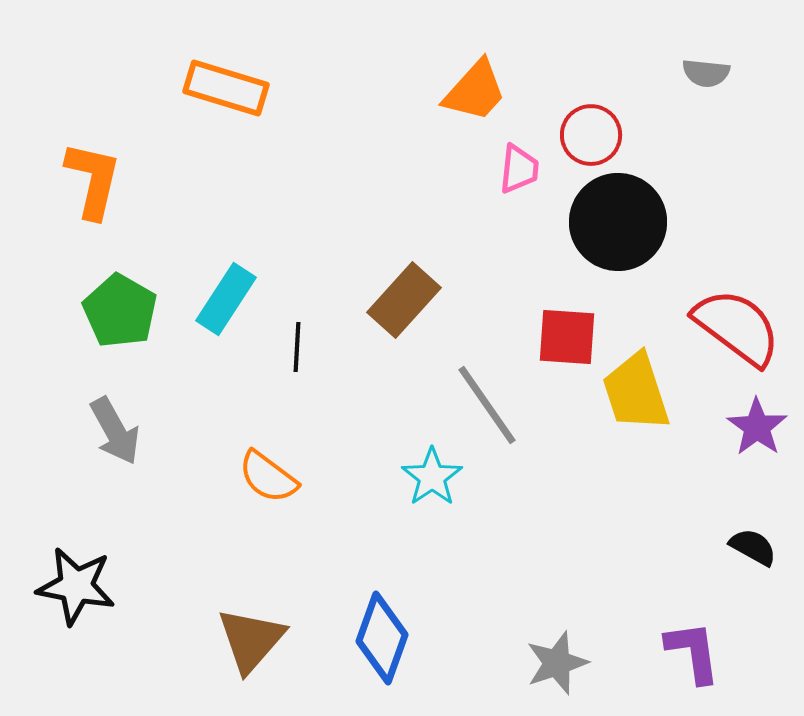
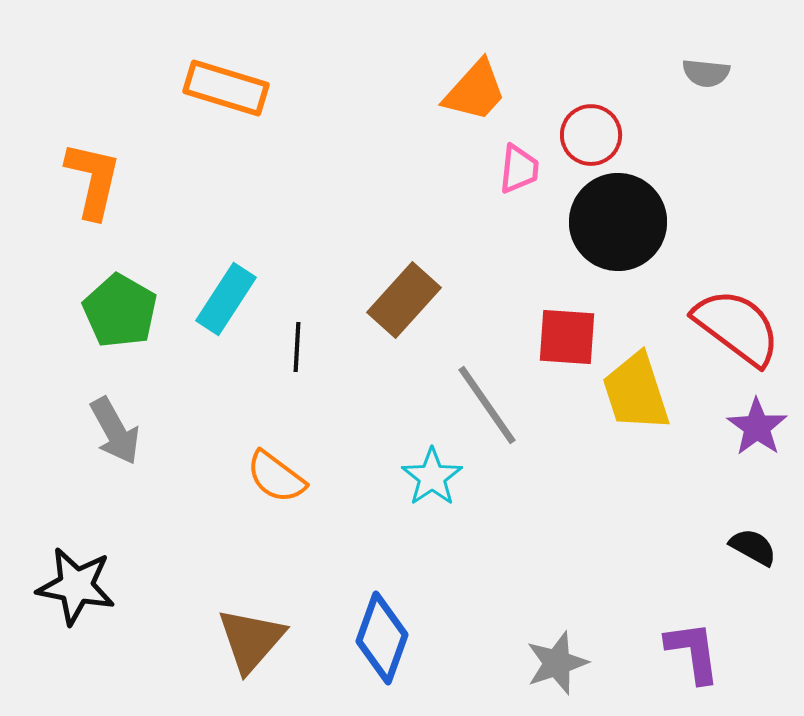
orange semicircle: moved 8 px right
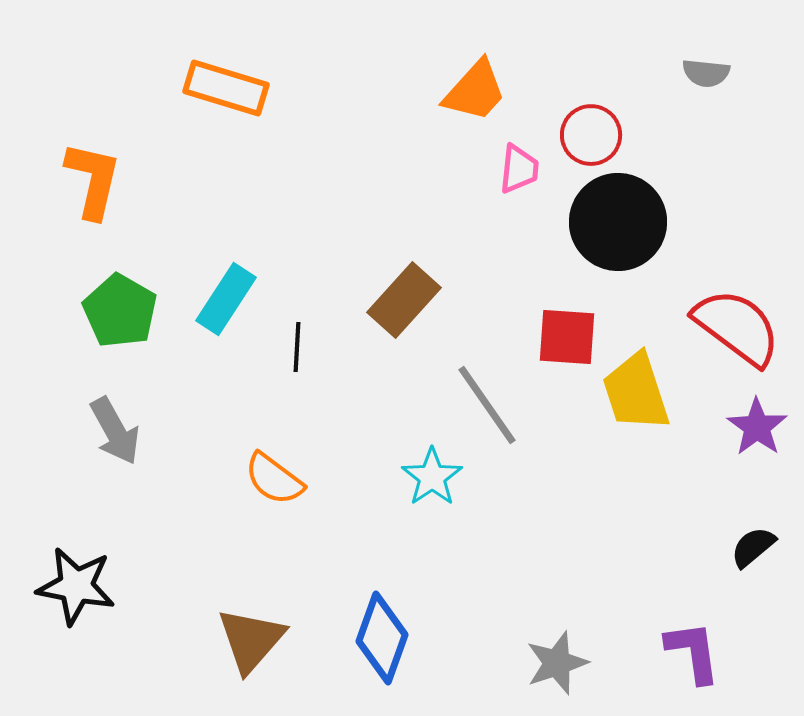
orange semicircle: moved 2 px left, 2 px down
black semicircle: rotated 69 degrees counterclockwise
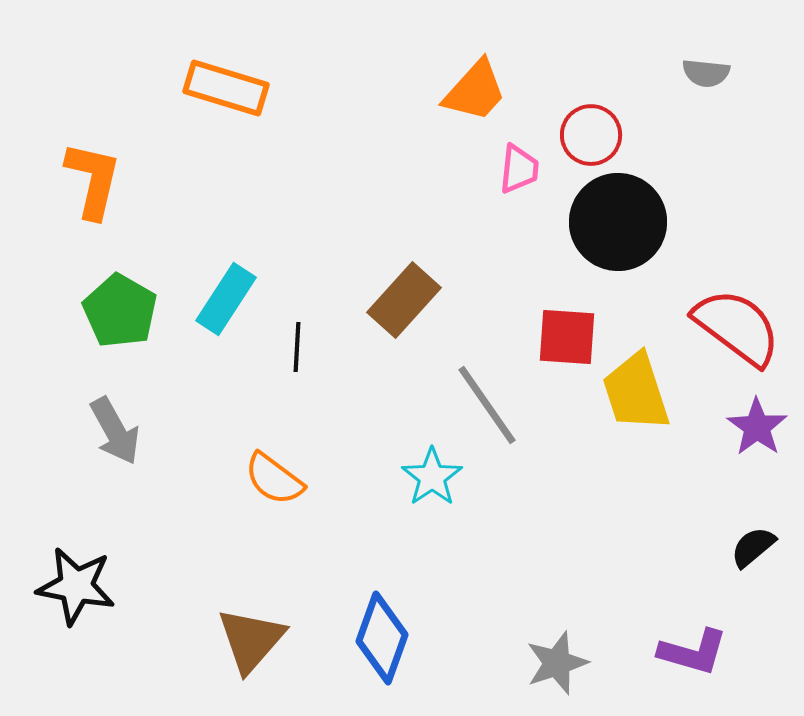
purple L-shape: rotated 114 degrees clockwise
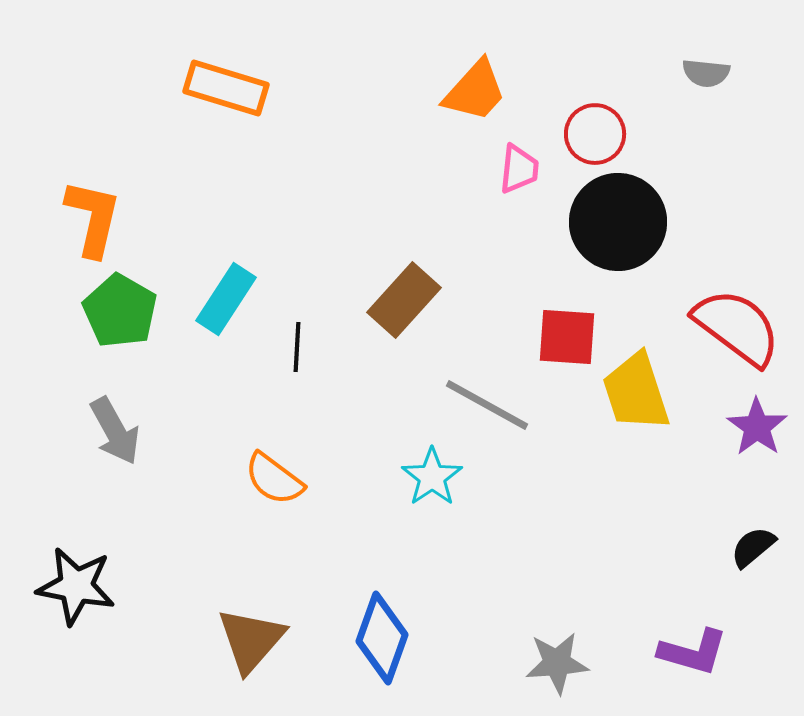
red circle: moved 4 px right, 1 px up
orange L-shape: moved 38 px down
gray line: rotated 26 degrees counterclockwise
gray star: rotated 14 degrees clockwise
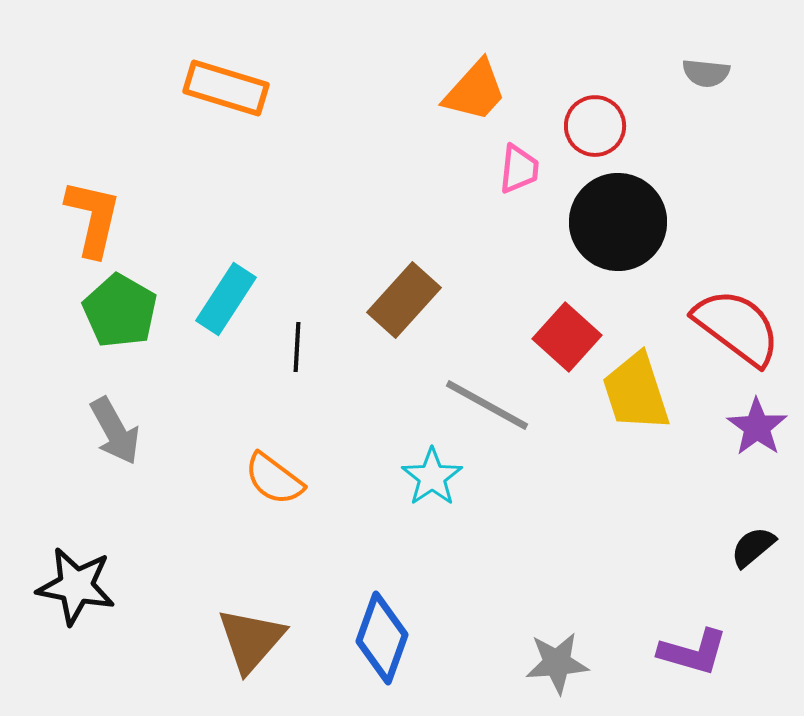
red circle: moved 8 px up
red square: rotated 38 degrees clockwise
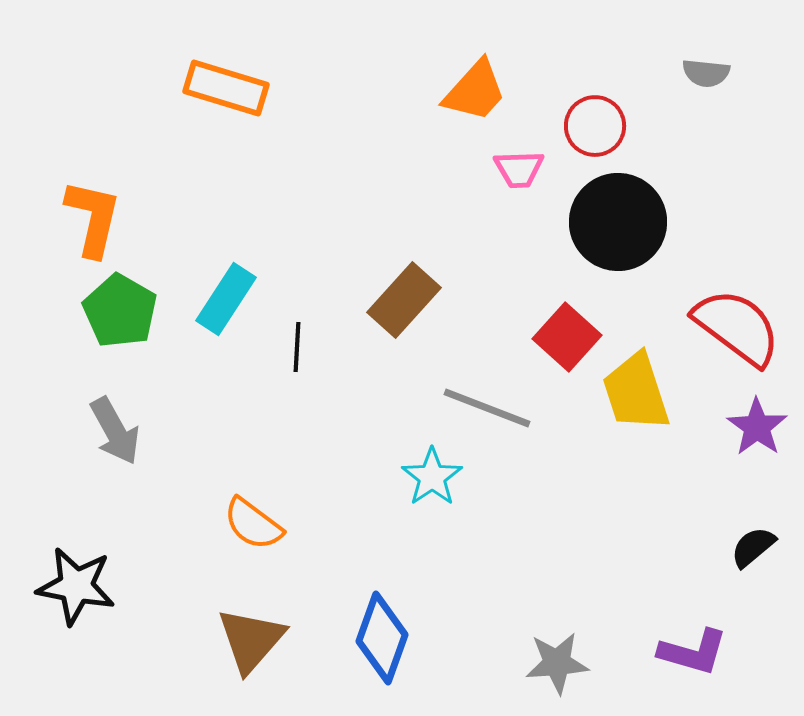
pink trapezoid: rotated 82 degrees clockwise
gray line: moved 3 px down; rotated 8 degrees counterclockwise
orange semicircle: moved 21 px left, 45 px down
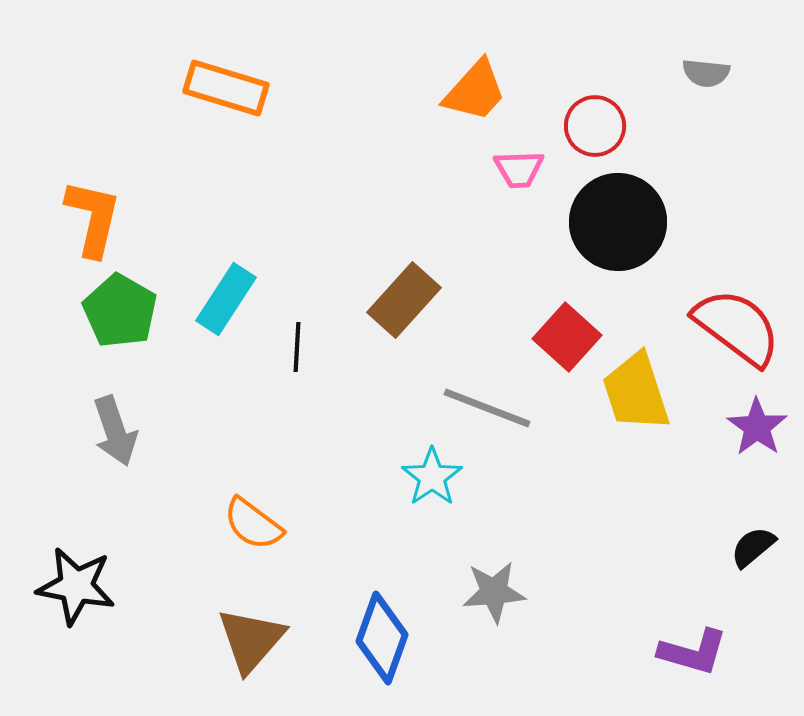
gray arrow: rotated 10 degrees clockwise
gray star: moved 63 px left, 71 px up
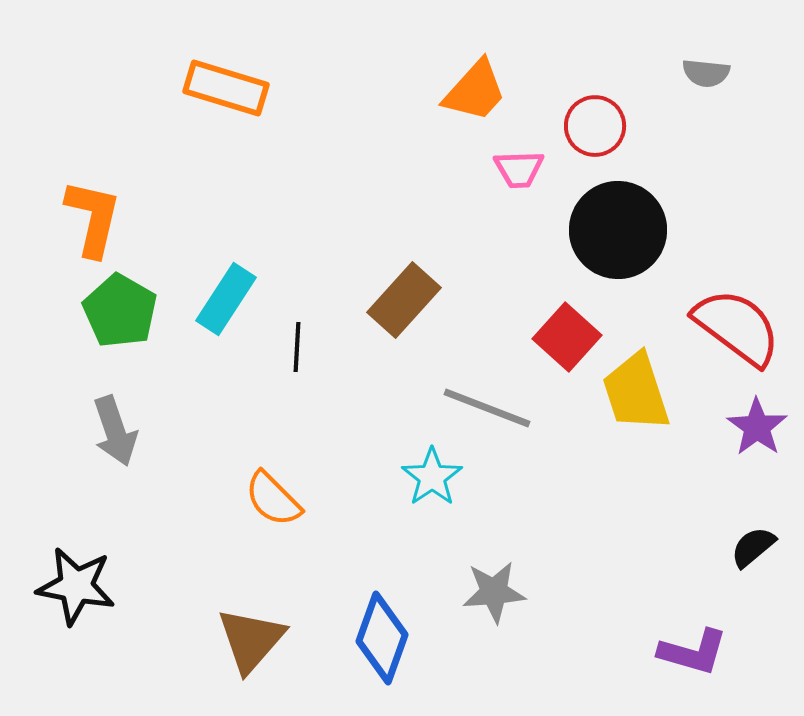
black circle: moved 8 px down
orange semicircle: moved 20 px right, 25 px up; rotated 8 degrees clockwise
